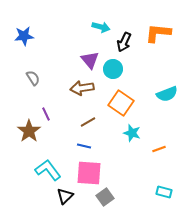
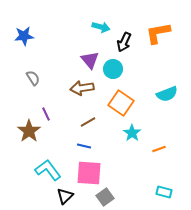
orange L-shape: rotated 16 degrees counterclockwise
cyan star: rotated 18 degrees clockwise
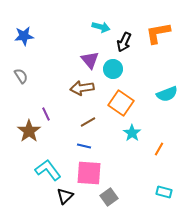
gray semicircle: moved 12 px left, 2 px up
orange line: rotated 40 degrees counterclockwise
gray square: moved 4 px right
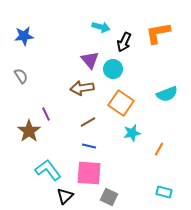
cyan star: rotated 24 degrees clockwise
blue line: moved 5 px right
gray square: rotated 30 degrees counterclockwise
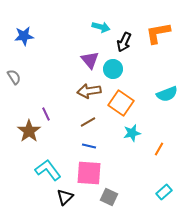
gray semicircle: moved 7 px left, 1 px down
brown arrow: moved 7 px right, 3 px down
cyan rectangle: rotated 56 degrees counterclockwise
black triangle: moved 1 px down
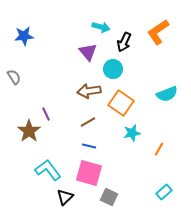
orange L-shape: moved 1 px up; rotated 24 degrees counterclockwise
purple triangle: moved 2 px left, 8 px up
pink square: rotated 12 degrees clockwise
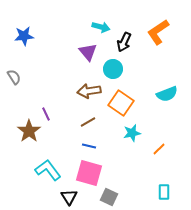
orange line: rotated 16 degrees clockwise
cyan rectangle: rotated 49 degrees counterclockwise
black triangle: moved 4 px right; rotated 18 degrees counterclockwise
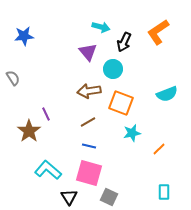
gray semicircle: moved 1 px left, 1 px down
orange square: rotated 15 degrees counterclockwise
cyan L-shape: rotated 12 degrees counterclockwise
